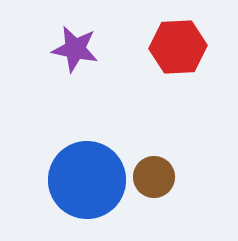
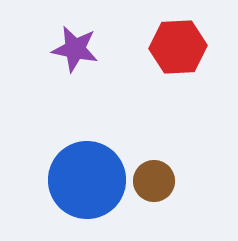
brown circle: moved 4 px down
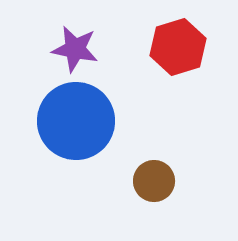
red hexagon: rotated 14 degrees counterclockwise
blue circle: moved 11 px left, 59 px up
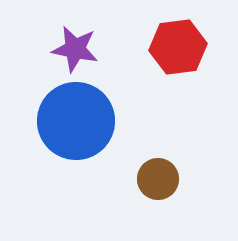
red hexagon: rotated 10 degrees clockwise
brown circle: moved 4 px right, 2 px up
